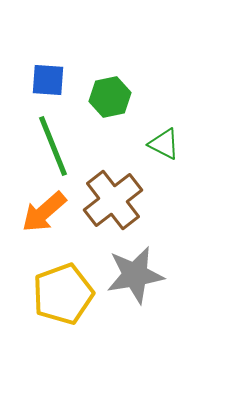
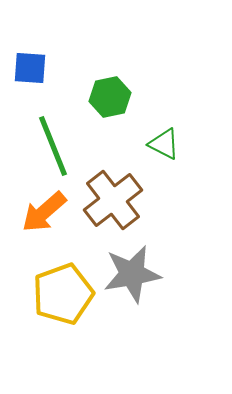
blue square: moved 18 px left, 12 px up
gray star: moved 3 px left, 1 px up
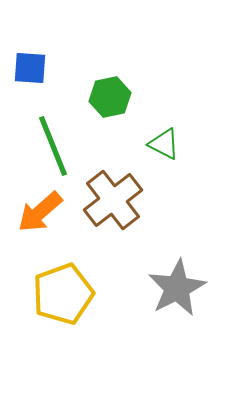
orange arrow: moved 4 px left
gray star: moved 45 px right, 14 px down; rotated 18 degrees counterclockwise
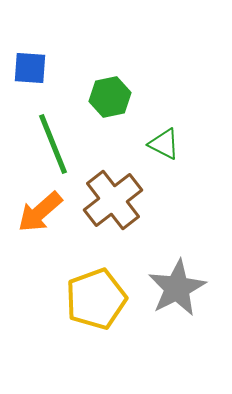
green line: moved 2 px up
yellow pentagon: moved 33 px right, 5 px down
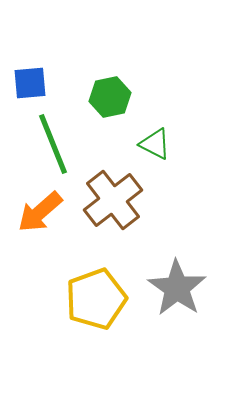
blue square: moved 15 px down; rotated 9 degrees counterclockwise
green triangle: moved 9 px left
gray star: rotated 10 degrees counterclockwise
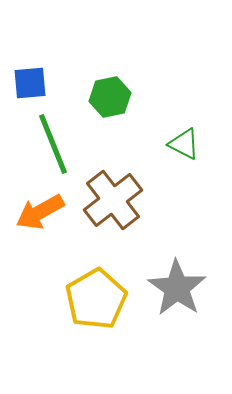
green triangle: moved 29 px right
orange arrow: rotated 12 degrees clockwise
yellow pentagon: rotated 10 degrees counterclockwise
